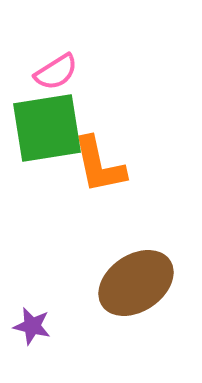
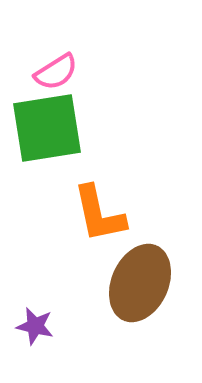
orange L-shape: moved 49 px down
brown ellipse: moved 4 px right; rotated 32 degrees counterclockwise
purple star: moved 3 px right
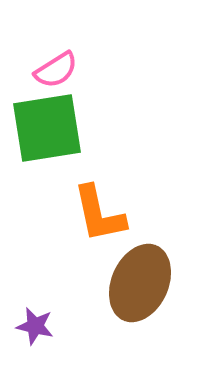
pink semicircle: moved 2 px up
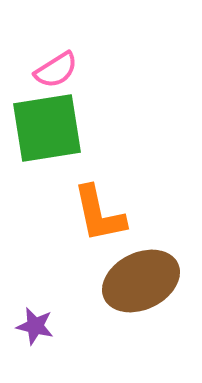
brown ellipse: moved 1 px right, 2 px up; rotated 40 degrees clockwise
